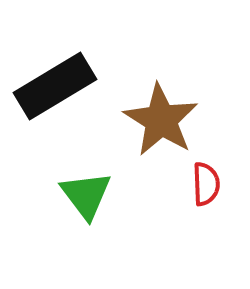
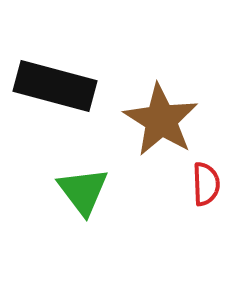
black rectangle: rotated 46 degrees clockwise
green triangle: moved 3 px left, 4 px up
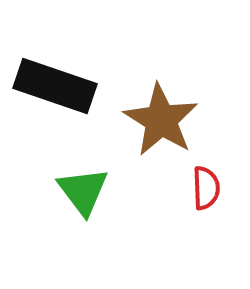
black rectangle: rotated 4 degrees clockwise
red semicircle: moved 4 px down
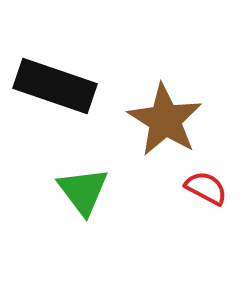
brown star: moved 4 px right
red semicircle: rotated 60 degrees counterclockwise
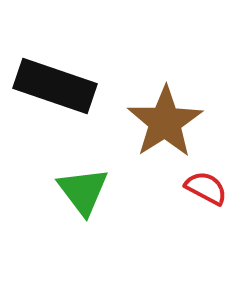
brown star: moved 2 px down; rotated 8 degrees clockwise
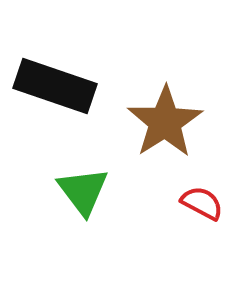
red semicircle: moved 4 px left, 15 px down
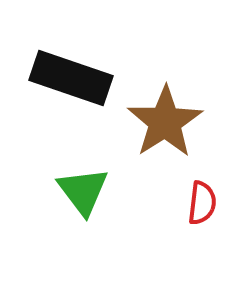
black rectangle: moved 16 px right, 8 px up
red semicircle: rotated 69 degrees clockwise
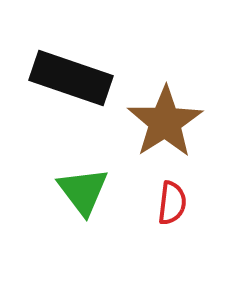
red semicircle: moved 30 px left
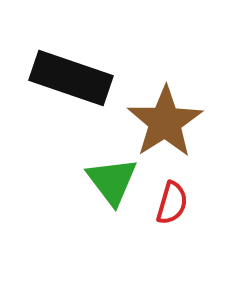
green triangle: moved 29 px right, 10 px up
red semicircle: rotated 9 degrees clockwise
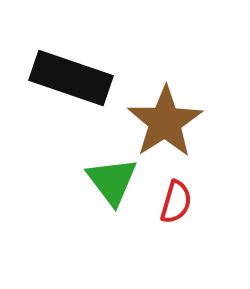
red semicircle: moved 4 px right, 1 px up
